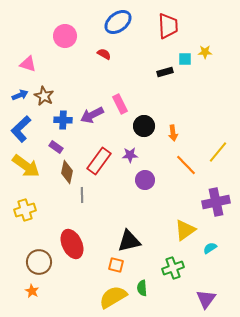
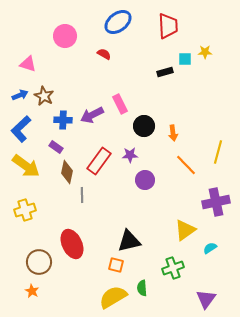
yellow line: rotated 25 degrees counterclockwise
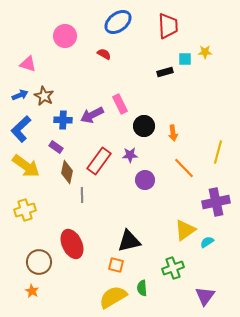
orange line: moved 2 px left, 3 px down
cyan semicircle: moved 3 px left, 6 px up
purple triangle: moved 1 px left, 3 px up
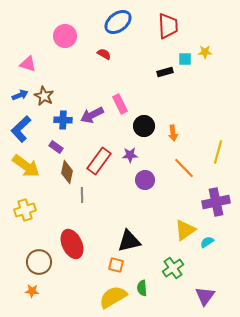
green cross: rotated 15 degrees counterclockwise
orange star: rotated 24 degrees counterclockwise
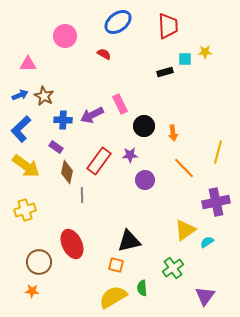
pink triangle: rotated 18 degrees counterclockwise
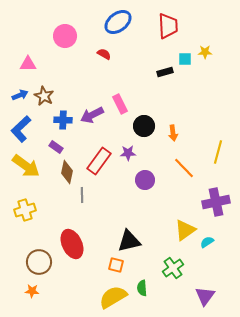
purple star: moved 2 px left, 2 px up
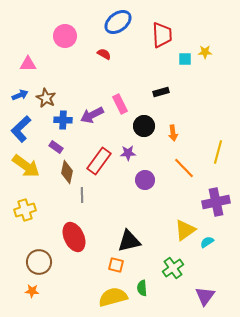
red trapezoid: moved 6 px left, 9 px down
black rectangle: moved 4 px left, 20 px down
brown star: moved 2 px right, 2 px down
red ellipse: moved 2 px right, 7 px up
yellow semicircle: rotated 16 degrees clockwise
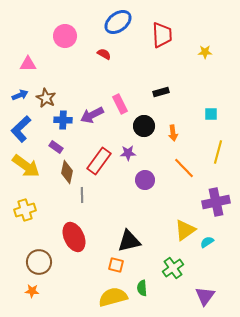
cyan square: moved 26 px right, 55 px down
